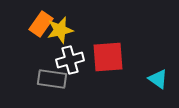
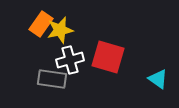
red square: rotated 20 degrees clockwise
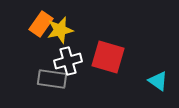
white cross: moved 2 px left, 1 px down
cyan triangle: moved 2 px down
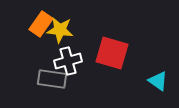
yellow star: rotated 20 degrees clockwise
red square: moved 4 px right, 4 px up
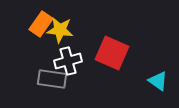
red square: rotated 8 degrees clockwise
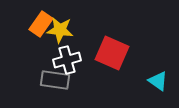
white cross: moved 1 px left, 1 px up
gray rectangle: moved 3 px right, 1 px down
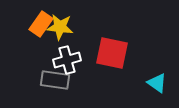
yellow star: moved 3 px up
red square: rotated 12 degrees counterclockwise
cyan triangle: moved 1 px left, 2 px down
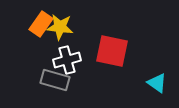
red square: moved 2 px up
gray rectangle: rotated 8 degrees clockwise
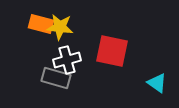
orange rectangle: rotated 70 degrees clockwise
gray rectangle: moved 1 px right, 2 px up
